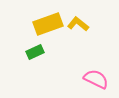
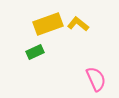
pink semicircle: rotated 40 degrees clockwise
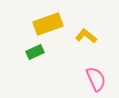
yellow L-shape: moved 8 px right, 12 px down
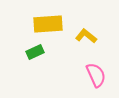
yellow rectangle: rotated 16 degrees clockwise
pink semicircle: moved 4 px up
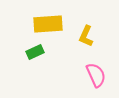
yellow L-shape: rotated 105 degrees counterclockwise
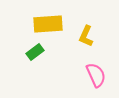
green rectangle: rotated 12 degrees counterclockwise
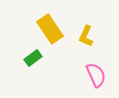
yellow rectangle: moved 2 px right, 5 px down; rotated 60 degrees clockwise
green rectangle: moved 2 px left, 6 px down
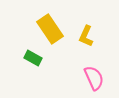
green rectangle: rotated 66 degrees clockwise
pink semicircle: moved 2 px left, 3 px down
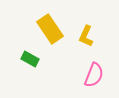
green rectangle: moved 3 px left, 1 px down
pink semicircle: moved 3 px up; rotated 45 degrees clockwise
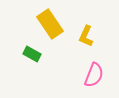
yellow rectangle: moved 5 px up
green rectangle: moved 2 px right, 5 px up
